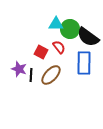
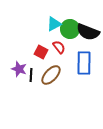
cyan triangle: moved 2 px left; rotated 28 degrees counterclockwise
black semicircle: moved 5 px up; rotated 15 degrees counterclockwise
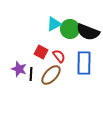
red semicircle: moved 9 px down
black line: moved 1 px up
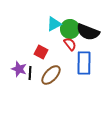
red semicircle: moved 11 px right, 12 px up
black line: moved 1 px left, 1 px up
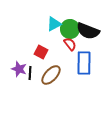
black semicircle: moved 1 px up
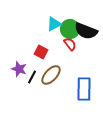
black semicircle: moved 2 px left
blue rectangle: moved 26 px down
black line: moved 2 px right, 4 px down; rotated 24 degrees clockwise
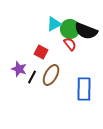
brown ellipse: rotated 15 degrees counterclockwise
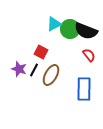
red semicircle: moved 19 px right, 11 px down
black line: moved 2 px right, 7 px up
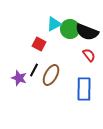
black semicircle: moved 1 px right, 1 px down
red square: moved 2 px left, 8 px up
purple star: moved 9 px down
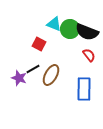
cyan triangle: rotated 49 degrees clockwise
black line: moved 1 px left, 1 px up; rotated 32 degrees clockwise
